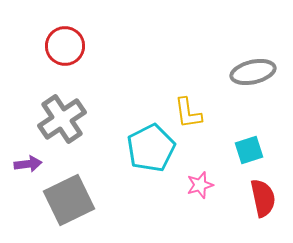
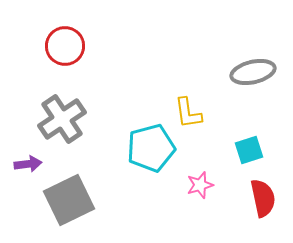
cyan pentagon: rotated 12 degrees clockwise
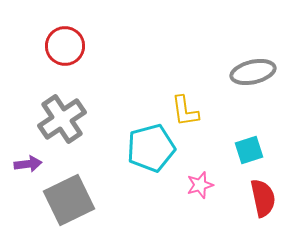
yellow L-shape: moved 3 px left, 2 px up
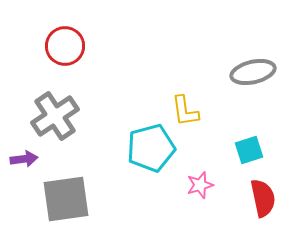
gray cross: moved 7 px left, 3 px up
purple arrow: moved 4 px left, 5 px up
gray square: moved 3 px left, 1 px up; rotated 18 degrees clockwise
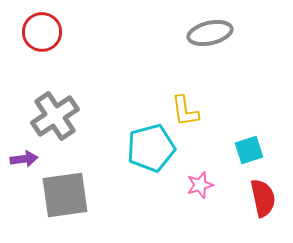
red circle: moved 23 px left, 14 px up
gray ellipse: moved 43 px left, 39 px up
gray square: moved 1 px left, 4 px up
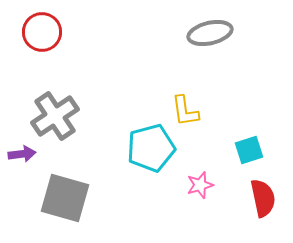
purple arrow: moved 2 px left, 5 px up
gray square: moved 3 px down; rotated 24 degrees clockwise
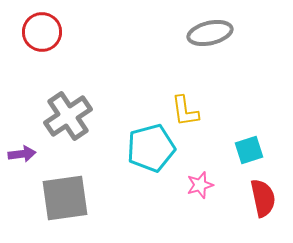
gray cross: moved 13 px right
gray square: rotated 24 degrees counterclockwise
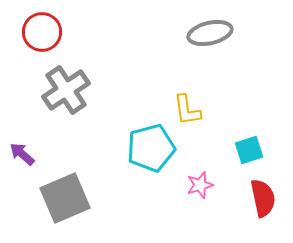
yellow L-shape: moved 2 px right, 1 px up
gray cross: moved 2 px left, 26 px up
purple arrow: rotated 132 degrees counterclockwise
gray square: rotated 15 degrees counterclockwise
